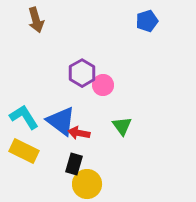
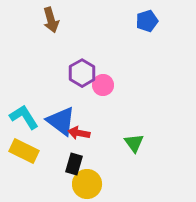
brown arrow: moved 15 px right
green triangle: moved 12 px right, 17 px down
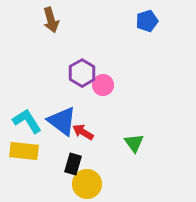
cyan L-shape: moved 3 px right, 4 px down
blue triangle: moved 1 px right
red arrow: moved 4 px right, 1 px up; rotated 20 degrees clockwise
yellow rectangle: rotated 20 degrees counterclockwise
black rectangle: moved 1 px left
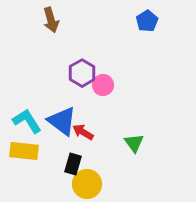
blue pentagon: rotated 15 degrees counterclockwise
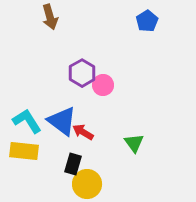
brown arrow: moved 1 px left, 3 px up
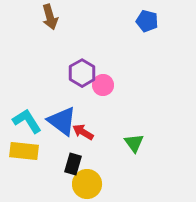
blue pentagon: rotated 25 degrees counterclockwise
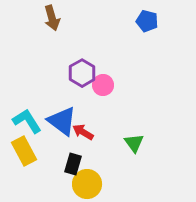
brown arrow: moved 2 px right, 1 px down
yellow rectangle: rotated 56 degrees clockwise
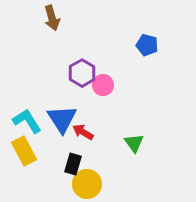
blue pentagon: moved 24 px down
blue triangle: moved 2 px up; rotated 20 degrees clockwise
